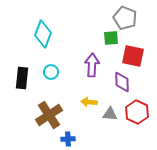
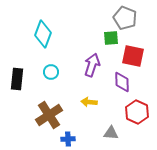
purple arrow: rotated 15 degrees clockwise
black rectangle: moved 5 px left, 1 px down
gray triangle: moved 1 px right, 19 px down
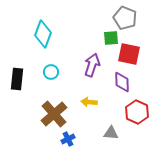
red square: moved 4 px left, 2 px up
brown cross: moved 5 px right, 1 px up; rotated 8 degrees counterclockwise
blue cross: rotated 24 degrees counterclockwise
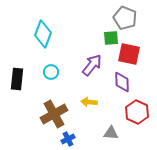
purple arrow: rotated 20 degrees clockwise
brown cross: rotated 12 degrees clockwise
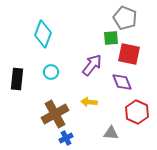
purple diamond: rotated 20 degrees counterclockwise
brown cross: moved 1 px right
blue cross: moved 2 px left, 1 px up
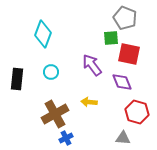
purple arrow: rotated 75 degrees counterclockwise
red hexagon: rotated 10 degrees counterclockwise
gray triangle: moved 12 px right, 5 px down
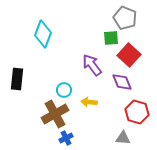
red square: moved 1 px down; rotated 30 degrees clockwise
cyan circle: moved 13 px right, 18 px down
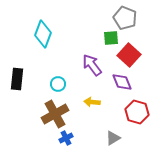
cyan circle: moved 6 px left, 6 px up
yellow arrow: moved 3 px right
gray triangle: moved 10 px left; rotated 35 degrees counterclockwise
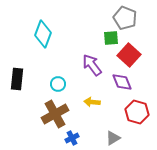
blue cross: moved 6 px right
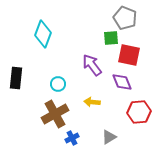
red square: rotated 30 degrees counterclockwise
black rectangle: moved 1 px left, 1 px up
red hexagon: moved 2 px right; rotated 20 degrees counterclockwise
gray triangle: moved 4 px left, 1 px up
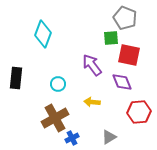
brown cross: moved 4 px down
